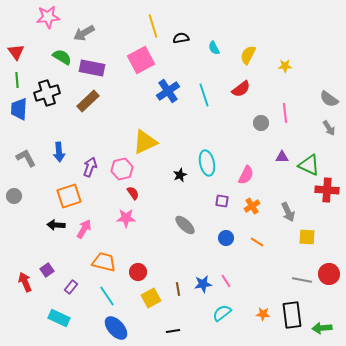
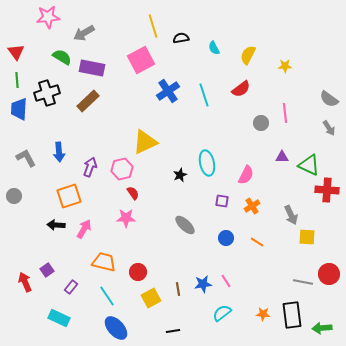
gray arrow at (288, 212): moved 3 px right, 3 px down
gray line at (302, 280): moved 1 px right, 2 px down
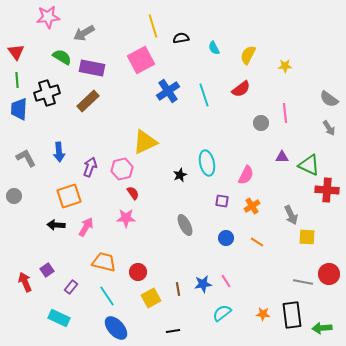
gray ellipse at (185, 225): rotated 20 degrees clockwise
pink arrow at (84, 229): moved 2 px right, 2 px up
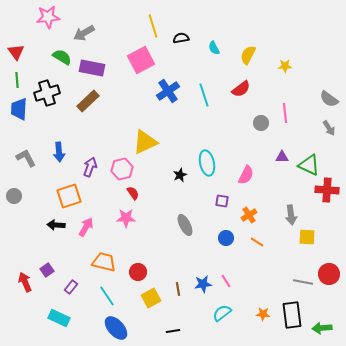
orange cross at (252, 206): moved 3 px left, 9 px down
gray arrow at (291, 215): rotated 18 degrees clockwise
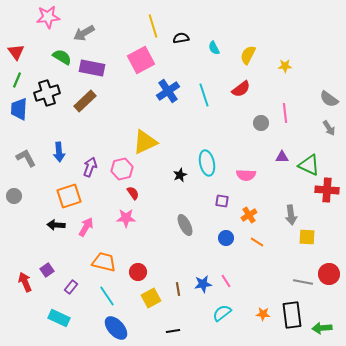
green line at (17, 80): rotated 28 degrees clockwise
brown rectangle at (88, 101): moved 3 px left
pink semicircle at (246, 175): rotated 66 degrees clockwise
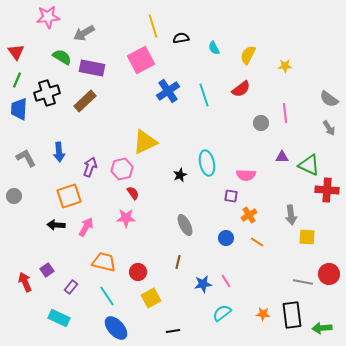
purple square at (222, 201): moved 9 px right, 5 px up
brown line at (178, 289): moved 27 px up; rotated 24 degrees clockwise
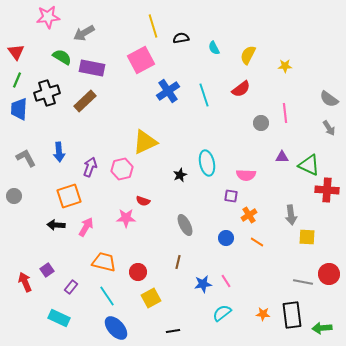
red semicircle at (133, 193): moved 10 px right, 8 px down; rotated 144 degrees clockwise
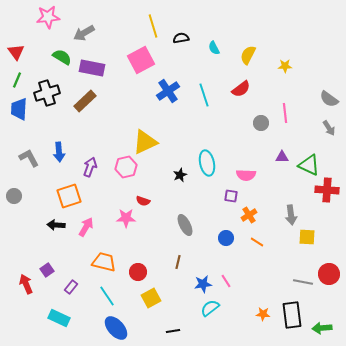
gray L-shape at (26, 158): moved 3 px right
pink hexagon at (122, 169): moved 4 px right, 2 px up
red arrow at (25, 282): moved 1 px right, 2 px down
cyan semicircle at (222, 313): moved 12 px left, 5 px up
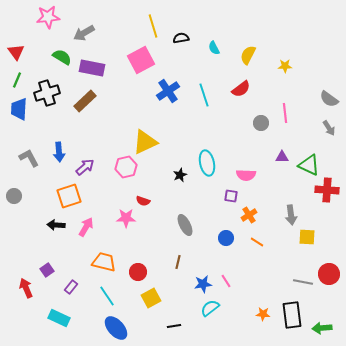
purple arrow at (90, 167): moved 5 px left; rotated 30 degrees clockwise
red arrow at (26, 284): moved 4 px down
black line at (173, 331): moved 1 px right, 5 px up
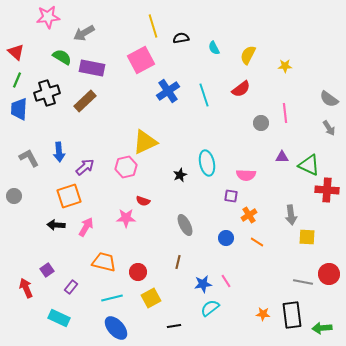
red triangle at (16, 52): rotated 12 degrees counterclockwise
cyan line at (107, 296): moved 5 px right, 2 px down; rotated 70 degrees counterclockwise
